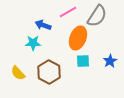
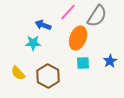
pink line: rotated 18 degrees counterclockwise
cyan square: moved 2 px down
brown hexagon: moved 1 px left, 4 px down
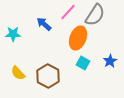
gray semicircle: moved 2 px left, 1 px up
blue arrow: moved 1 px right, 1 px up; rotated 21 degrees clockwise
cyan star: moved 20 px left, 9 px up
cyan square: rotated 32 degrees clockwise
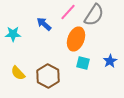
gray semicircle: moved 1 px left
orange ellipse: moved 2 px left, 1 px down
cyan square: rotated 16 degrees counterclockwise
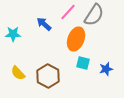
blue star: moved 4 px left, 8 px down; rotated 16 degrees clockwise
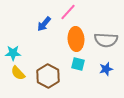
gray semicircle: moved 12 px right, 25 px down; rotated 60 degrees clockwise
blue arrow: rotated 91 degrees counterclockwise
cyan star: moved 19 px down
orange ellipse: rotated 25 degrees counterclockwise
cyan square: moved 5 px left, 1 px down
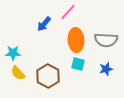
orange ellipse: moved 1 px down
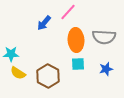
blue arrow: moved 1 px up
gray semicircle: moved 2 px left, 3 px up
cyan star: moved 2 px left, 1 px down
cyan square: rotated 16 degrees counterclockwise
yellow semicircle: rotated 14 degrees counterclockwise
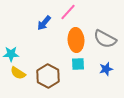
gray semicircle: moved 1 px right, 2 px down; rotated 25 degrees clockwise
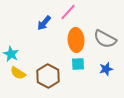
cyan star: rotated 28 degrees clockwise
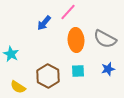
cyan square: moved 7 px down
blue star: moved 2 px right
yellow semicircle: moved 14 px down
